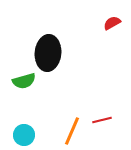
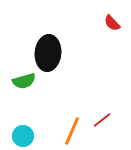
red semicircle: rotated 102 degrees counterclockwise
red line: rotated 24 degrees counterclockwise
cyan circle: moved 1 px left, 1 px down
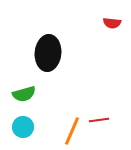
red semicircle: rotated 42 degrees counterclockwise
green semicircle: moved 13 px down
red line: moved 3 px left; rotated 30 degrees clockwise
cyan circle: moved 9 px up
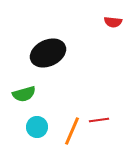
red semicircle: moved 1 px right, 1 px up
black ellipse: rotated 60 degrees clockwise
cyan circle: moved 14 px right
